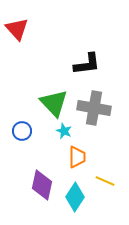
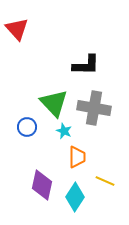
black L-shape: moved 1 px left, 1 px down; rotated 8 degrees clockwise
blue circle: moved 5 px right, 4 px up
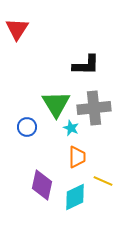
red triangle: rotated 15 degrees clockwise
green triangle: moved 2 px right, 1 px down; rotated 12 degrees clockwise
gray cross: rotated 16 degrees counterclockwise
cyan star: moved 7 px right, 3 px up
yellow line: moved 2 px left
cyan diamond: rotated 32 degrees clockwise
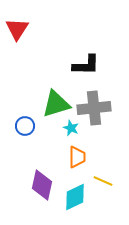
green triangle: rotated 44 degrees clockwise
blue circle: moved 2 px left, 1 px up
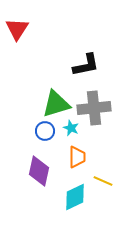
black L-shape: rotated 12 degrees counterclockwise
blue circle: moved 20 px right, 5 px down
purple diamond: moved 3 px left, 14 px up
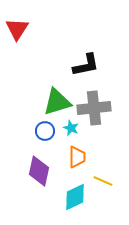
green triangle: moved 1 px right, 2 px up
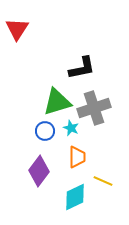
black L-shape: moved 4 px left, 3 px down
gray cross: rotated 12 degrees counterclockwise
purple diamond: rotated 24 degrees clockwise
